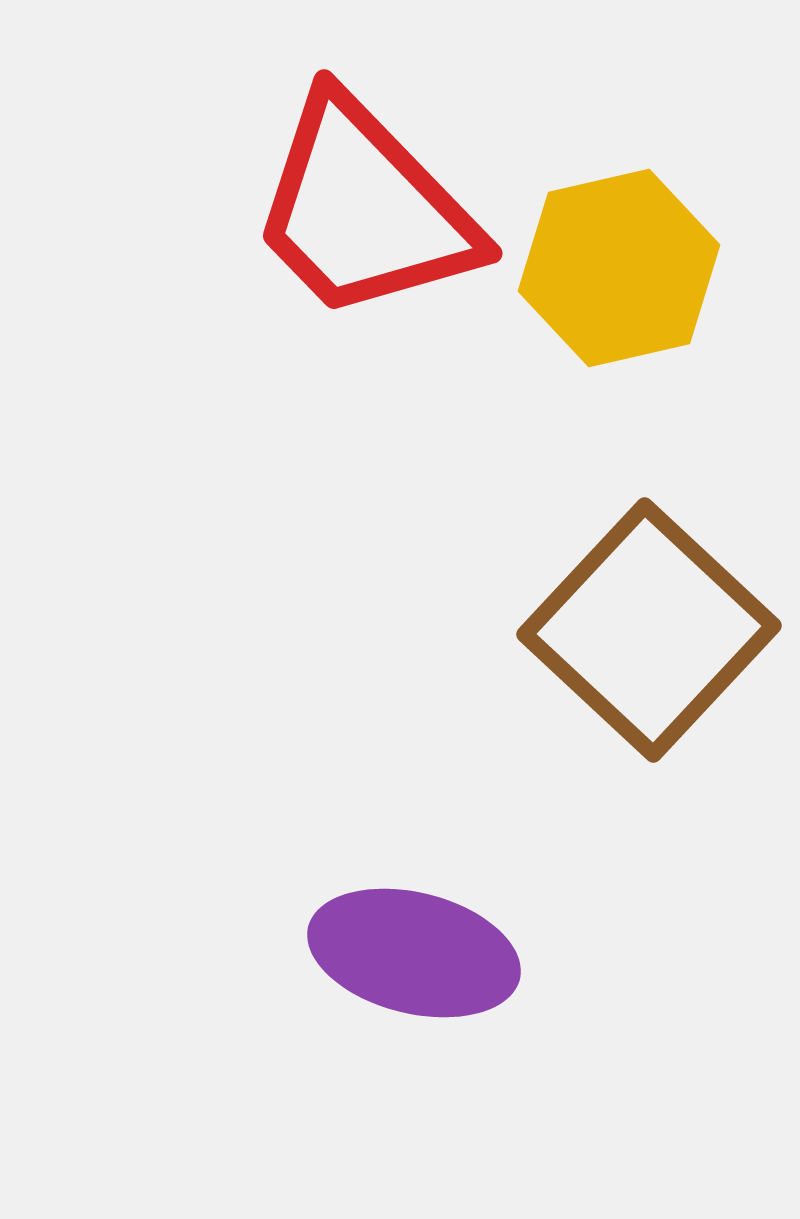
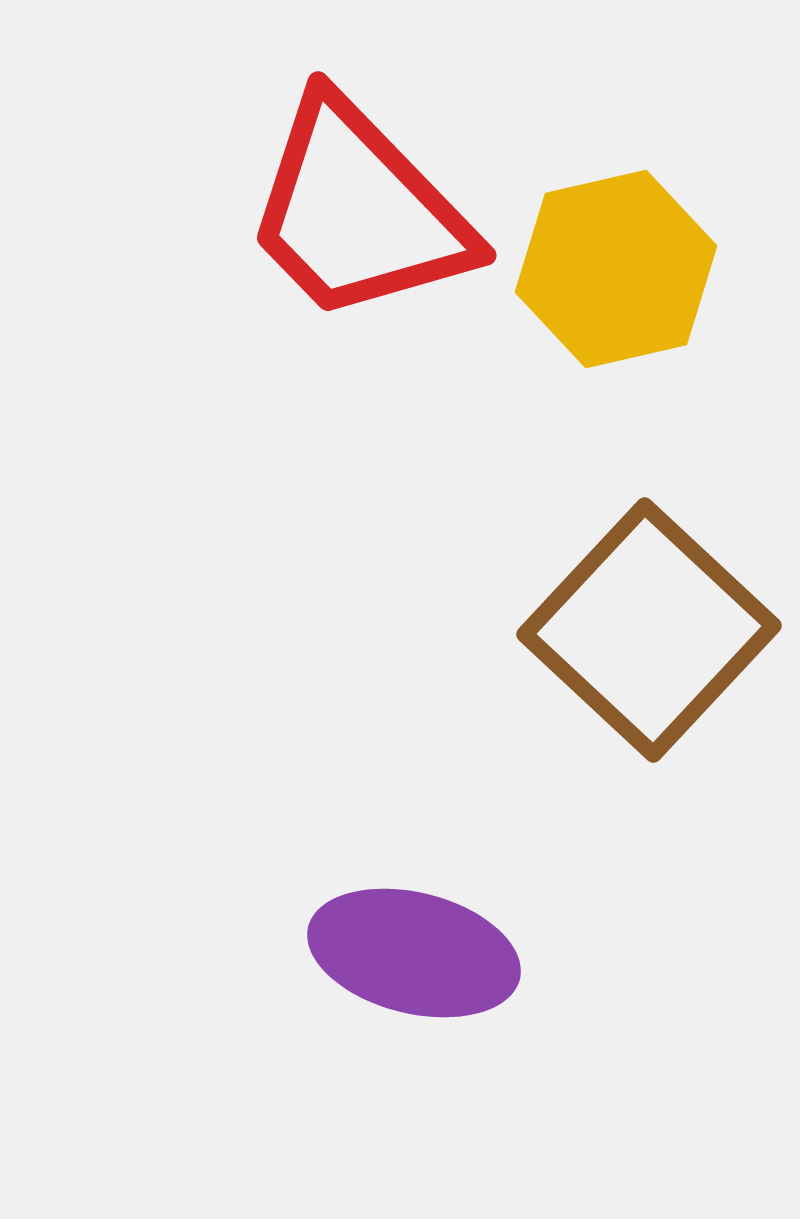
red trapezoid: moved 6 px left, 2 px down
yellow hexagon: moved 3 px left, 1 px down
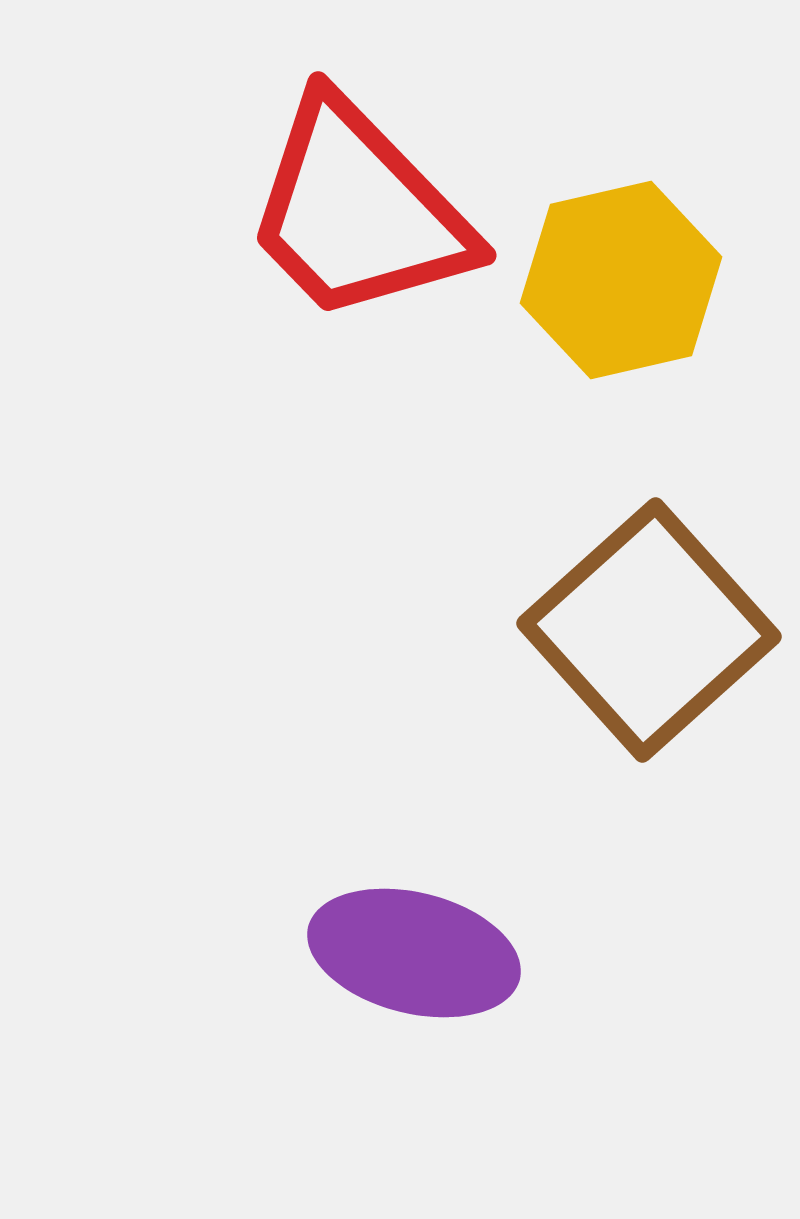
yellow hexagon: moved 5 px right, 11 px down
brown square: rotated 5 degrees clockwise
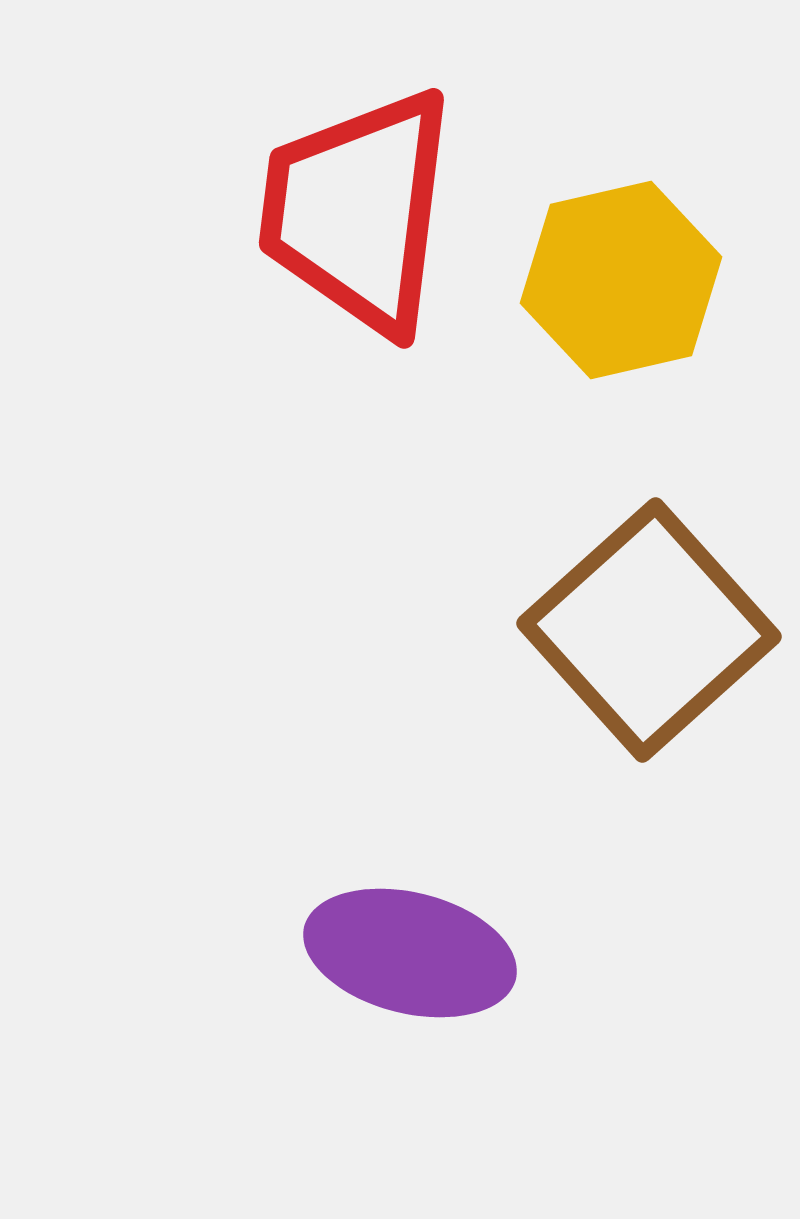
red trapezoid: rotated 51 degrees clockwise
purple ellipse: moved 4 px left
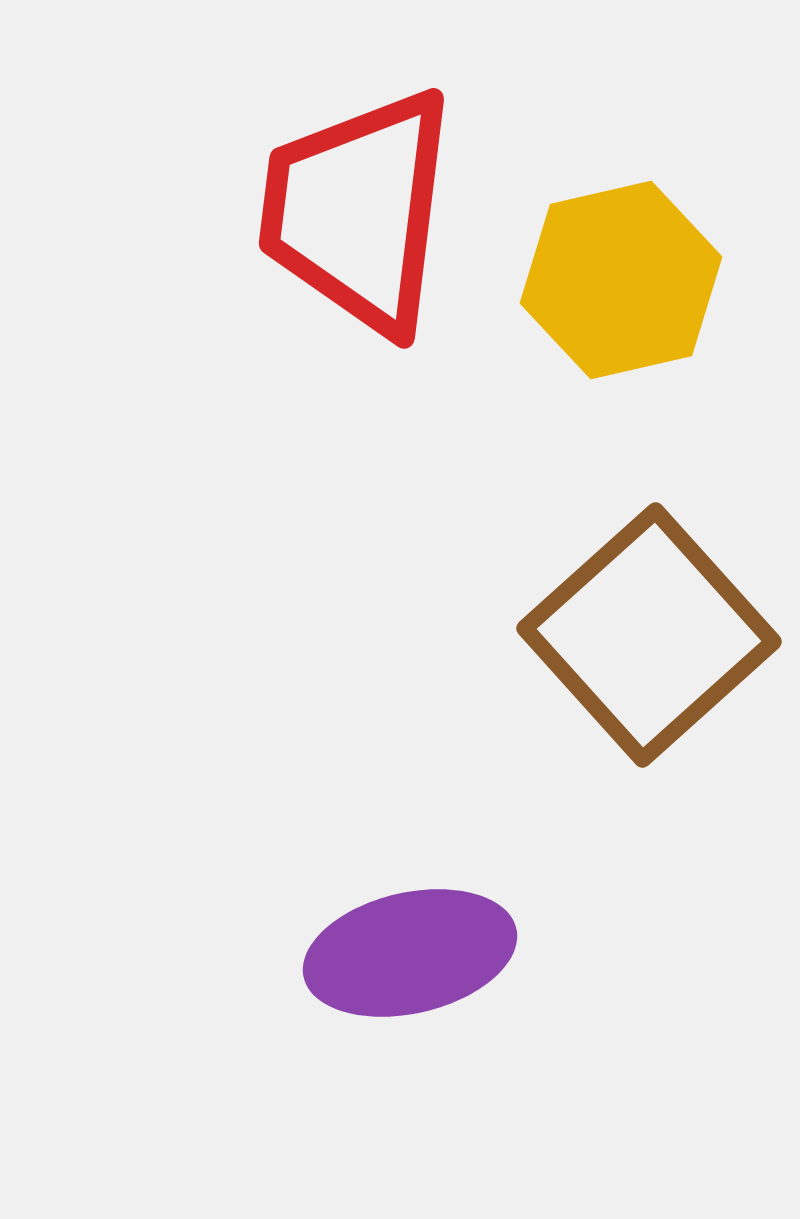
brown square: moved 5 px down
purple ellipse: rotated 27 degrees counterclockwise
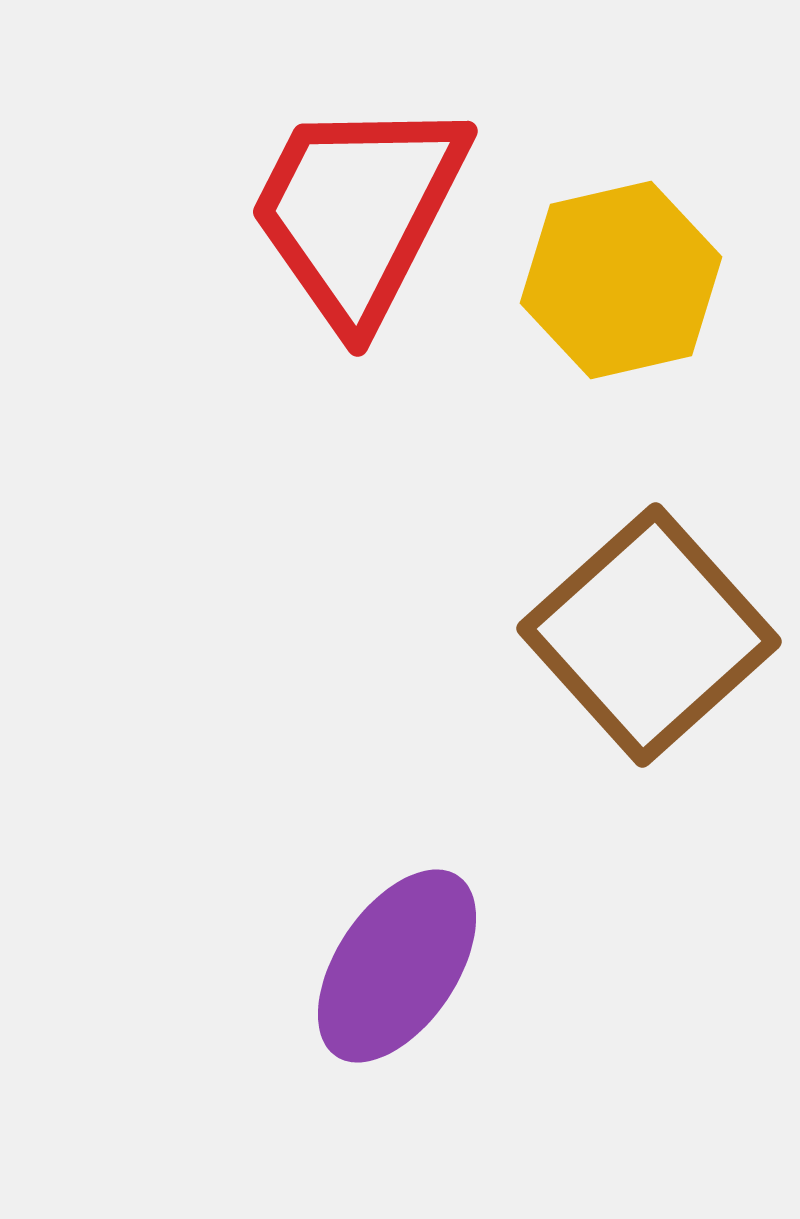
red trapezoid: rotated 20 degrees clockwise
purple ellipse: moved 13 px left, 13 px down; rotated 43 degrees counterclockwise
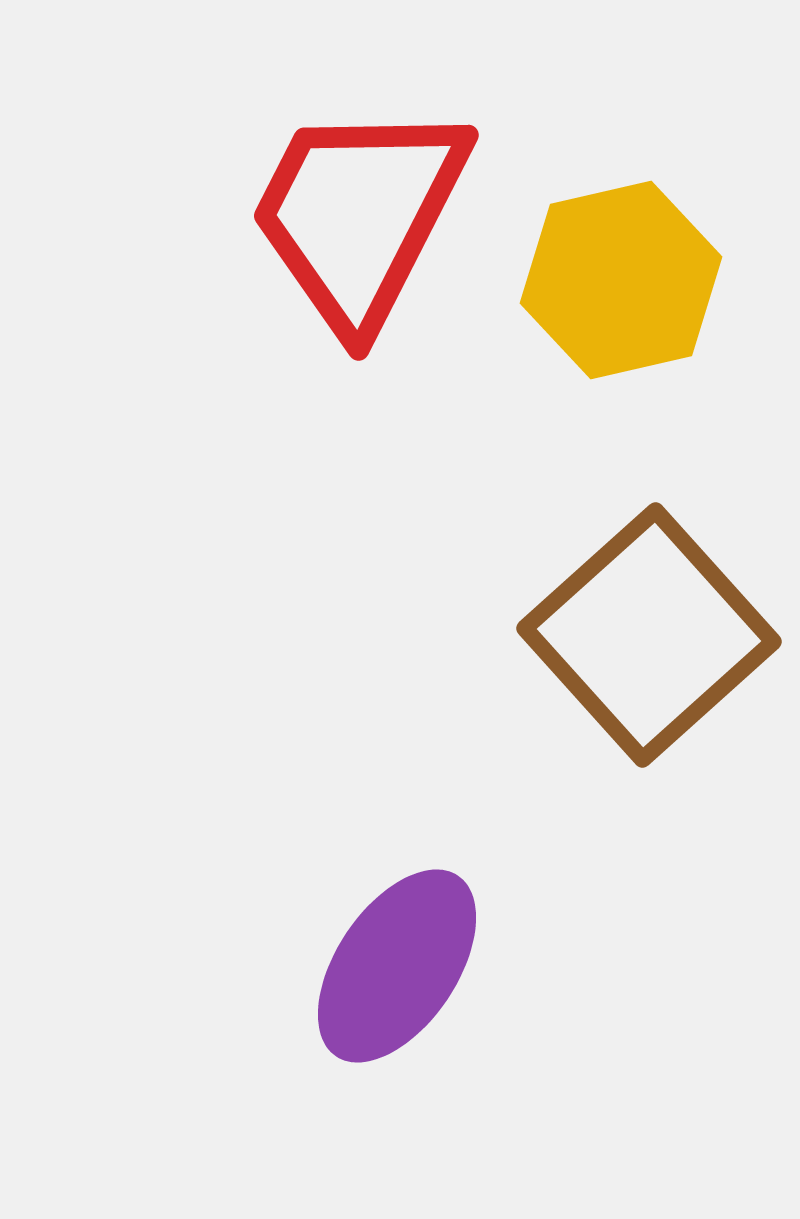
red trapezoid: moved 1 px right, 4 px down
